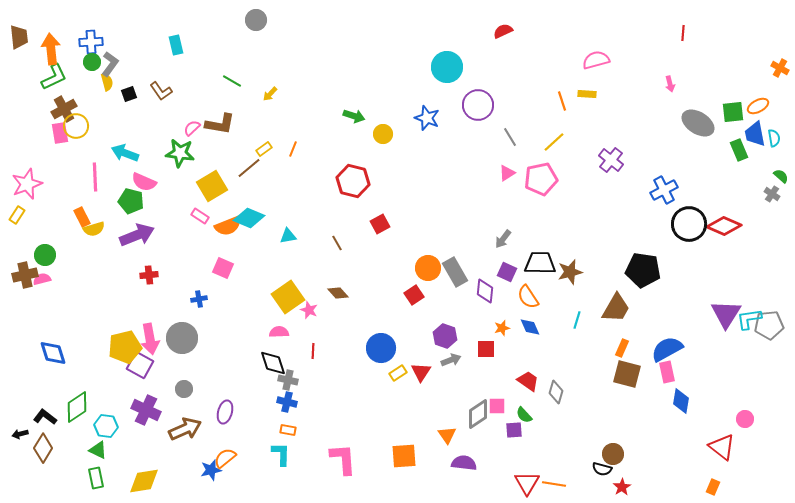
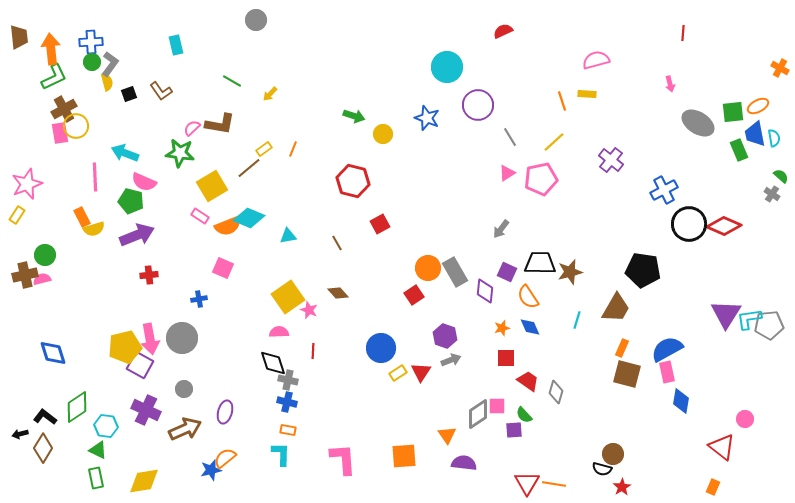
gray arrow at (503, 239): moved 2 px left, 10 px up
red square at (486, 349): moved 20 px right, 9 px down
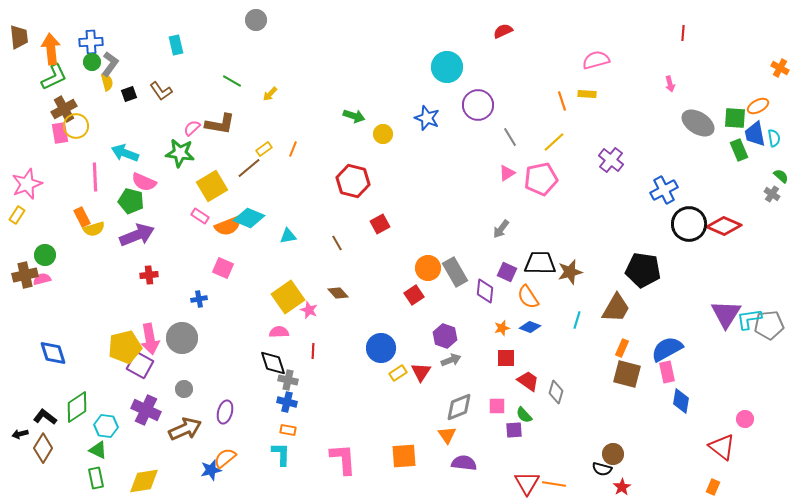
green square at (733, 112): moved 2 px right, 6 px down; rotated 10 degrees clockwise
blue diamond at (530, 327): rotated 45 degrees counterclockwise
gray diamond at (478, 414): moved 19 px left, 7 px up; rotated 12 degrees clockwise
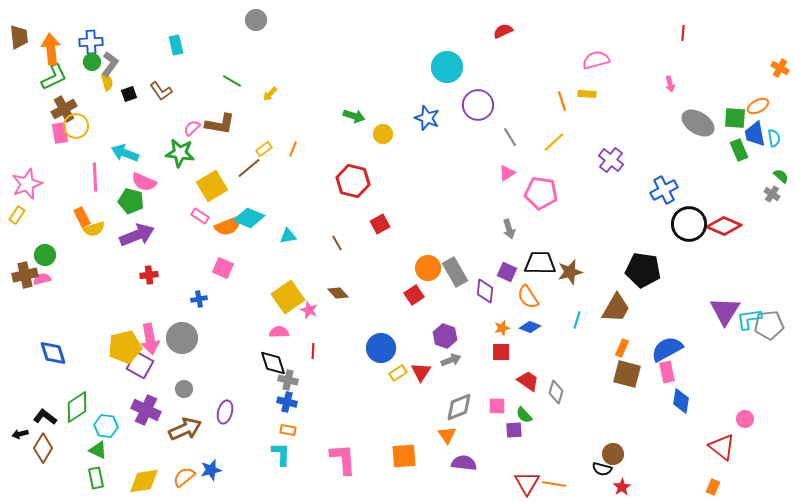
pink pentagon at (541, 179): moved 14 px down; rotated 20 degrees clockwise
gray arrow at (501, 229): moved 8 px right; rotated 54 degrees counterclockwise
purple triangle at (726, 314): moved 1 px left, 3 px up
red square at (506, 358): moved 5 px left, 6 px up
orange semicircle at (225, 458): moved 41 px left, 19 px down
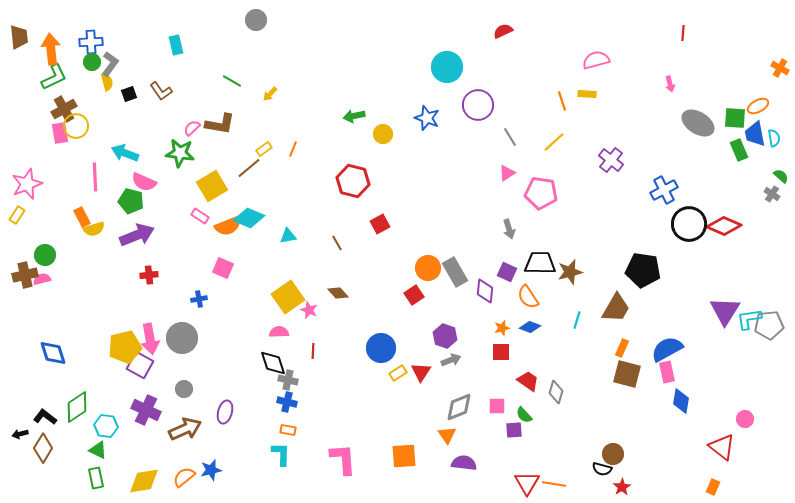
green arrow at (354, 116): rotated 150 degrees clockwise
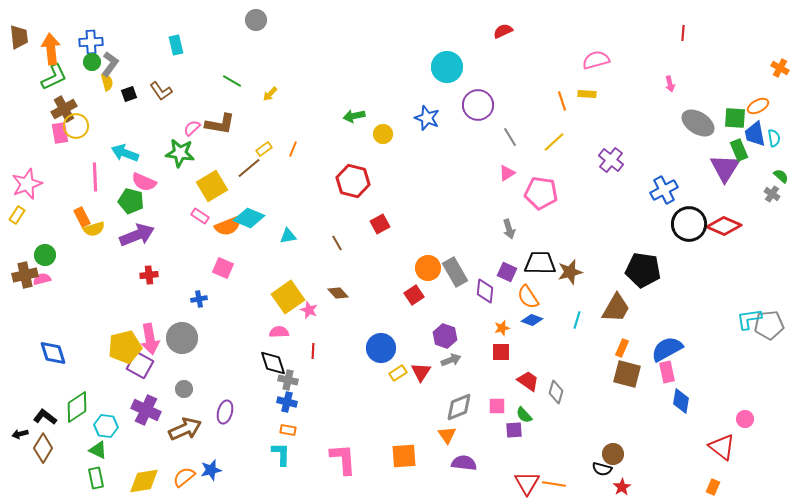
purple triangle at (725, 311): moved 143 px up
blue diamond at (530, 327): moved 2 px right, 7 px up
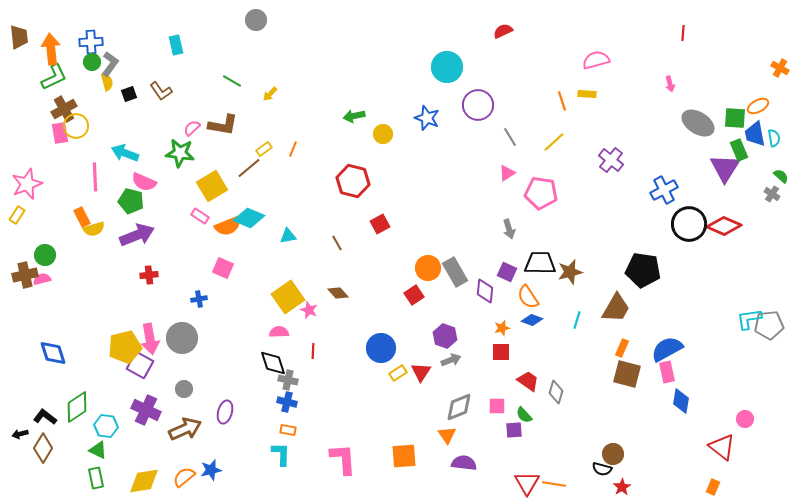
brown L-shape at (220, 124): moved 3 px right, 1 px down
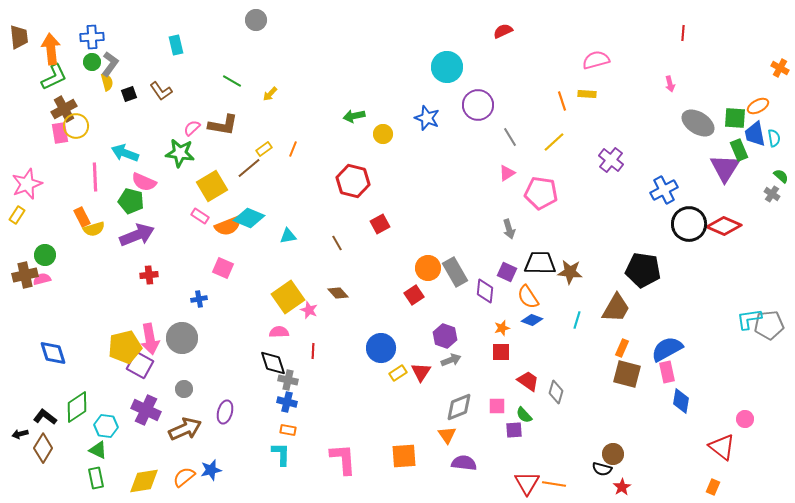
blue cross at (91, 42): moved 1 px right, 5 px up
brown star at (570, 272): rotated 20 degrees clockwise
